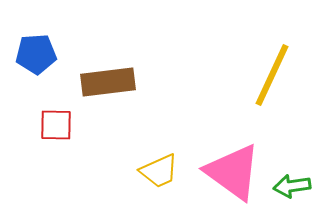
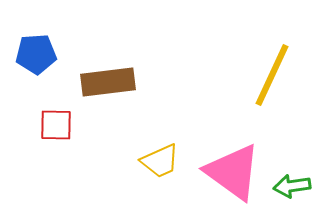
yellow trapezoid: moved 1 px right, 10 px up
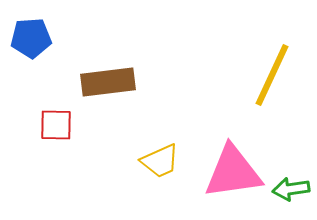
blue pentagon: moved 5 px left, 16 px up
pink triangle: rotated 44 degrees counterclockwise
green arrow: moved 1 px left, 3 px down
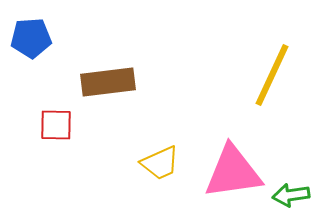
yellow trapezoid: moved 2 px down
green arrow: moved 6 px down
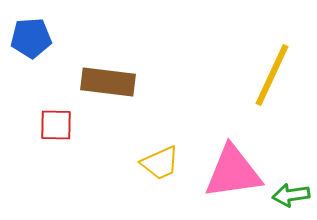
brown rectangle: rotated 14 degrees clockwise
